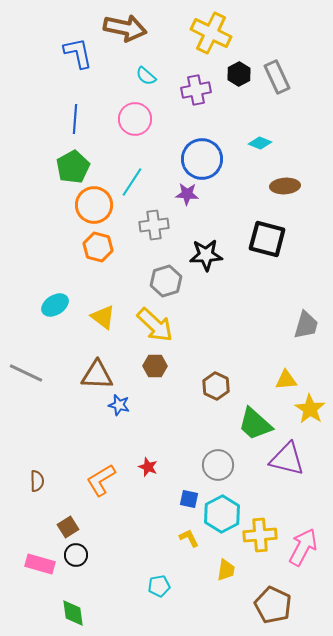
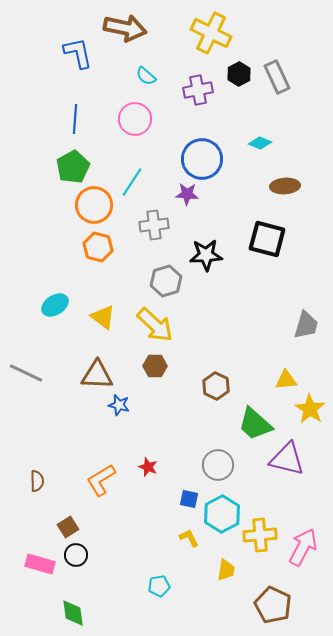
purple cross at (196, 90): moved 2 px right
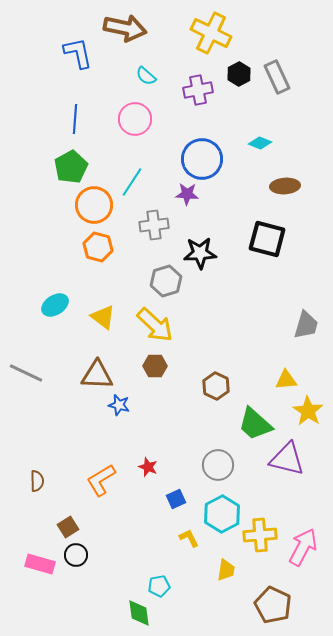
green pentagon at (73, 167): moved 2 px left
black star at (206, 255): moved 6 px left, 2 px up
yellow star at (310, 409): moved 2 px left, 2 px down
blue square at (189, 499): moved 13 px left; rotated 36 degrees counterclockwise
green diamond at (73, 613): moved 66 px right
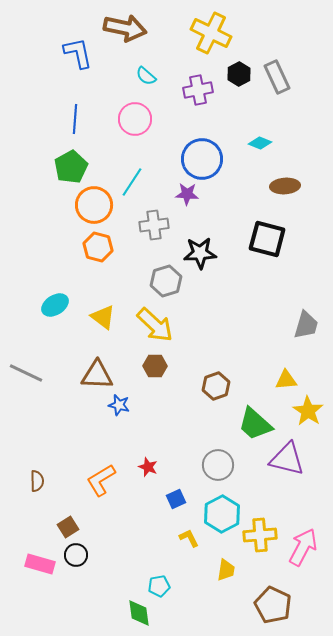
brown hexagon at (216, 386): rotated 16 degrees clockwise
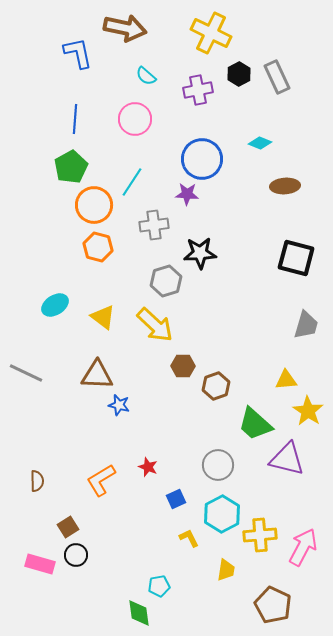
black square at (267, 239): moved 29 px right, 19 px down
brown hexagon at (155, 366): moved 28 px right
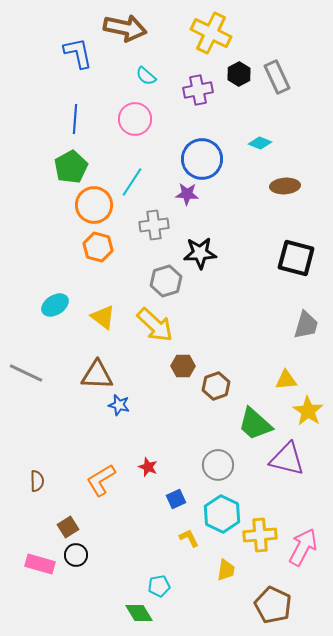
cyan hexagon at (222, 514): rotated 6 degrees counterclockwise
green diamond at (139, 613): rotated 24 degrees counterclockwise
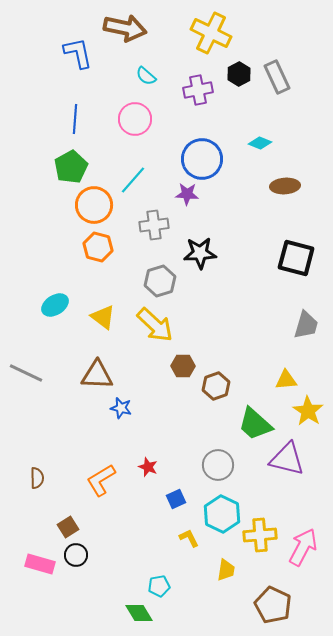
cyan line at (132, 182): moved 1 px right, 2 px up; rotated 8 degrees clockwise
gray hexagon at (166, 281): moved 6 px left
blue star at (119, 405): moved 2 px right, 3 px down
brown semicircle at (37, 481): moved 3 px up
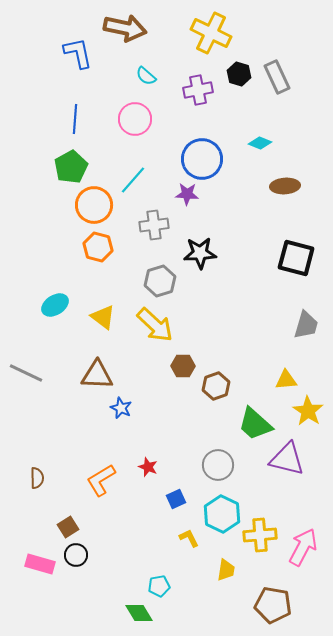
black hexagon at (239, 74): rotated 15 degrees counterclockwise
blue star at (121, 408): rotated 10 degrees clockwise
brown pentagon at (273, 605): rotated 15 degrees counterclockwise
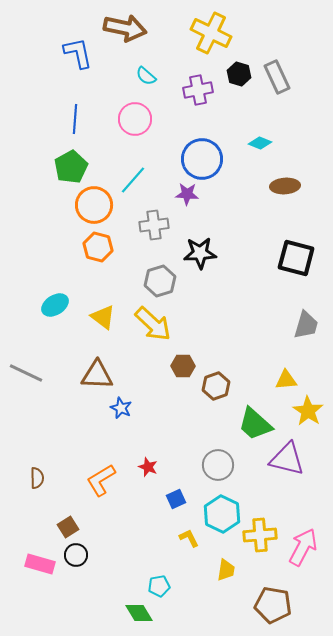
yellow arrow at (155, 325): moved 2 px left, 1 px up
